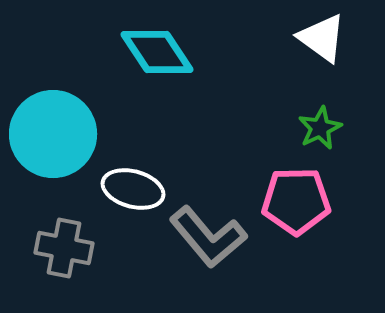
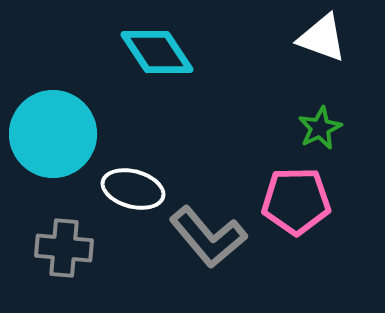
white triangle: rotated 16 degrees counterclockwise
gray cross: rotated 6 degrees counterclockwise
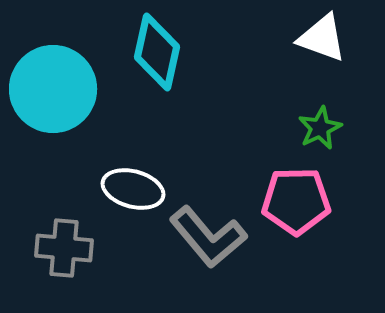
cyan diamond: rotated 46 degrees clockwise
cyan circle: moved 45 px up
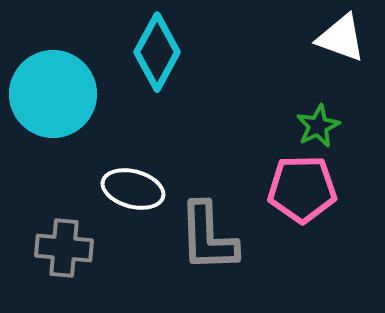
white triangle: moved 19 px right
cyan diamond: rotated 16 degrees clockwise
cyan circle: moved 5 px down
green star: moved 2 px left, 2 px up
pink pentagon: moved 6 px right, 12 px up
gray L-shape: rotated 38 degrees clockwise
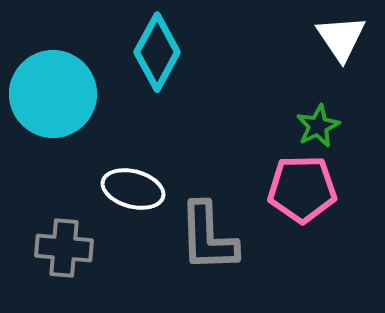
white triangle: rotated 36 degrees clockwise
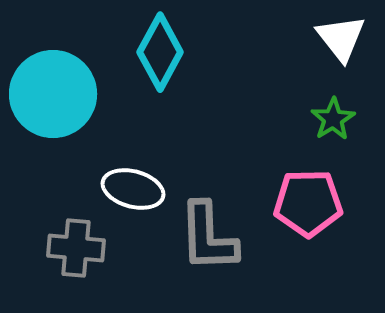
white triangle: rotated 4 degrees counterclockwise
cyan diamond: moved 3 px right
green star: moved 15 px right, 7 px up; rotated 6 degrees counterclockwise
pink pentagon: moved 6 px right, 14 px down
gray cross: moved 12 px right
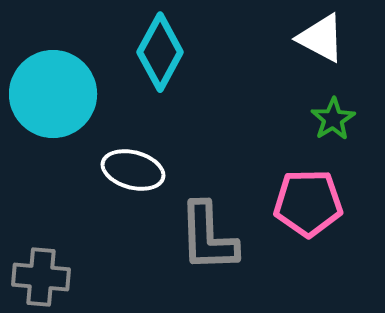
white triangle: moved 20 px left; rotated 24 degrees counterclockwise
white ellipse: moved 19 px up
gray cross: moved 35 px left, 29 px down
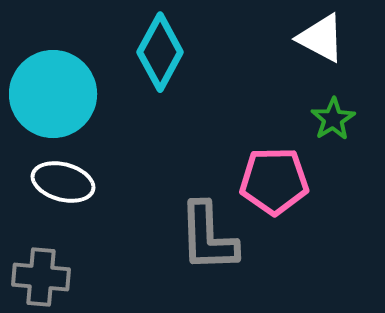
white ellipse: moved 70 px left, 12 px down
pink pentagon: moved 34 px left, 22 px up
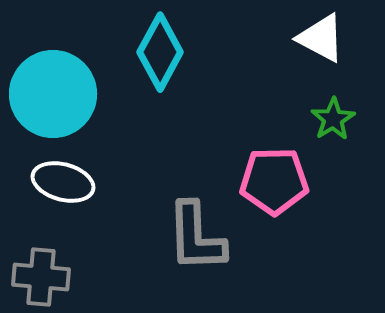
gray L-shape: moved 12 px left
